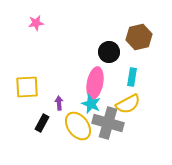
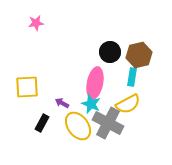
brown hexagon: moved 18 px down
black circle: moved 1 px right
purple arrow: moved 3 px right; rotated 56 degrees counterclockwise
gray cross: rotated 12 degrees clockwise
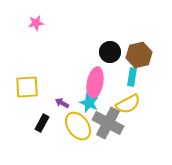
cyan star: moved 2 px left, 1 px up
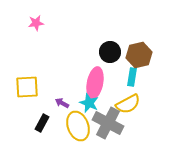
yellow ellipse: rotated 16 degrees clockwise
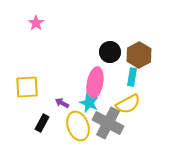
pink star: rotated 28 degrees counterclockwise
brown hexagon: rotated 15 degrees counterclockwise
